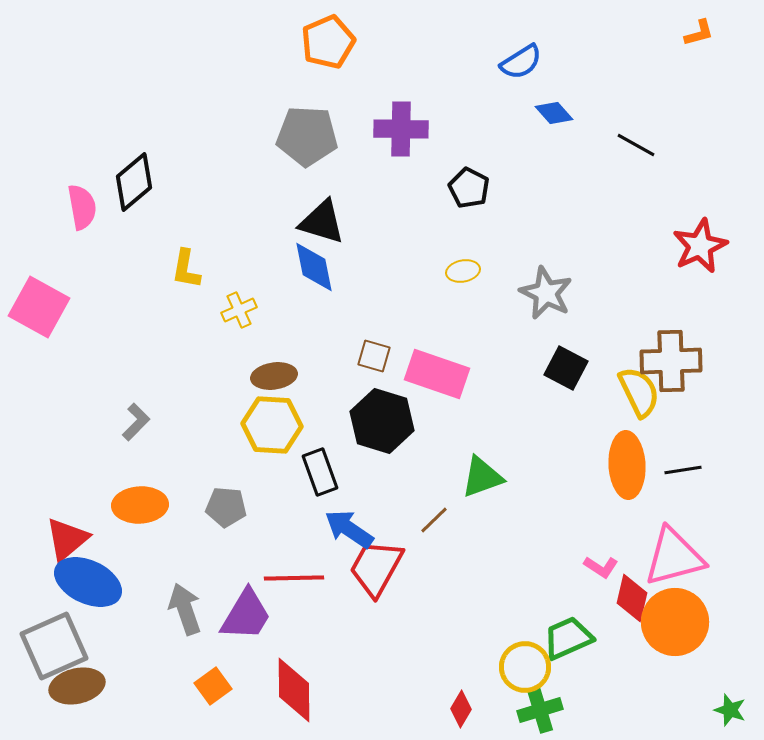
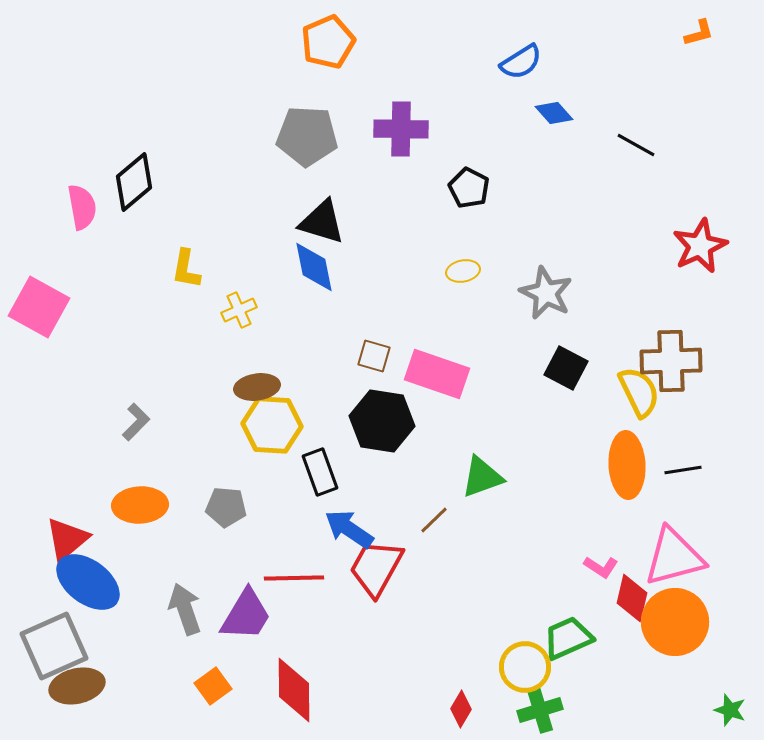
brown ellipse at (274, 376): moved 17 px left, 11 px down
black hexagon at (382, 421): rotated 8 degrees counterclockwise
blue ellipse at (88, 582): rotated 12 degrees clockwise
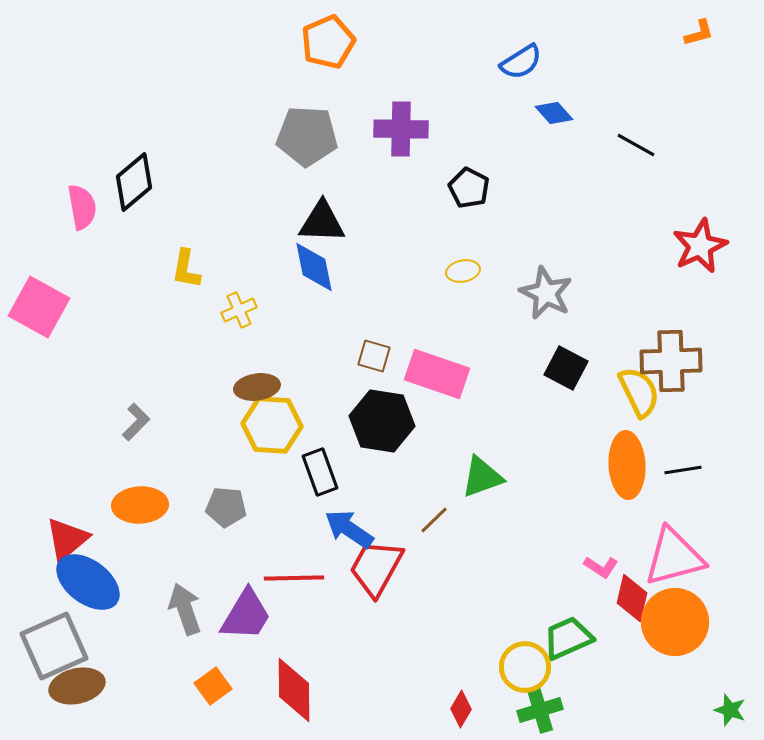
black triangle at (322, 222): rotated 15 degrees counterclockwise
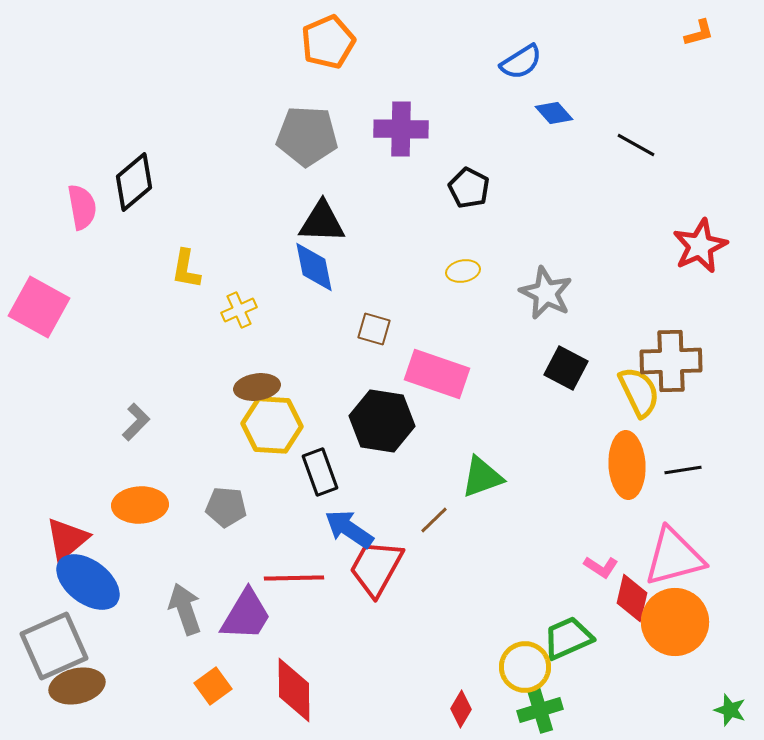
brown square at (374, 356): moved 27 px up
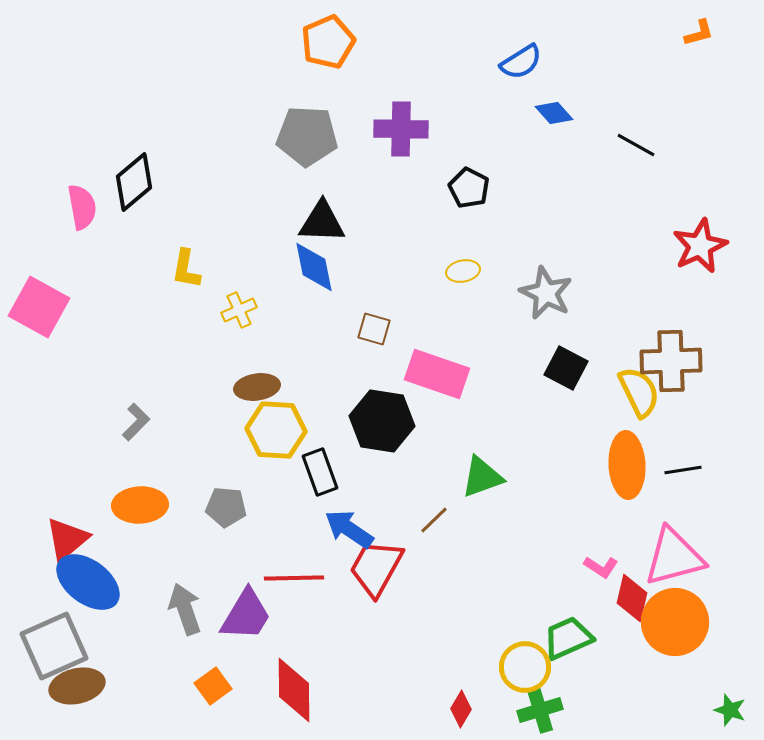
yellow hexagon at (272, 425): moved 4 px right, 5 px down
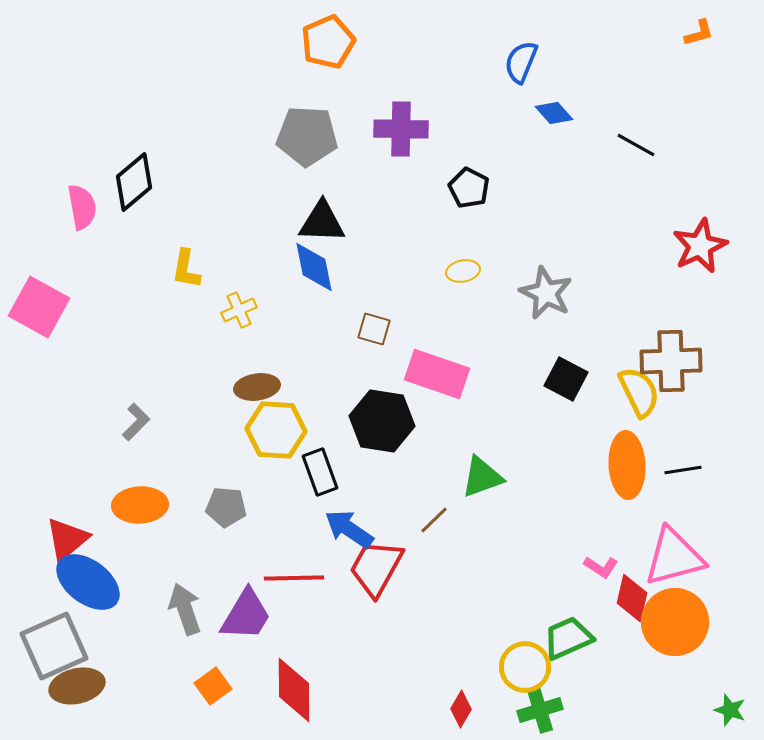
blue semicircle at (521, 62): rotated 144 degrees clockwise
black square at (566, 368): moved 11 px down
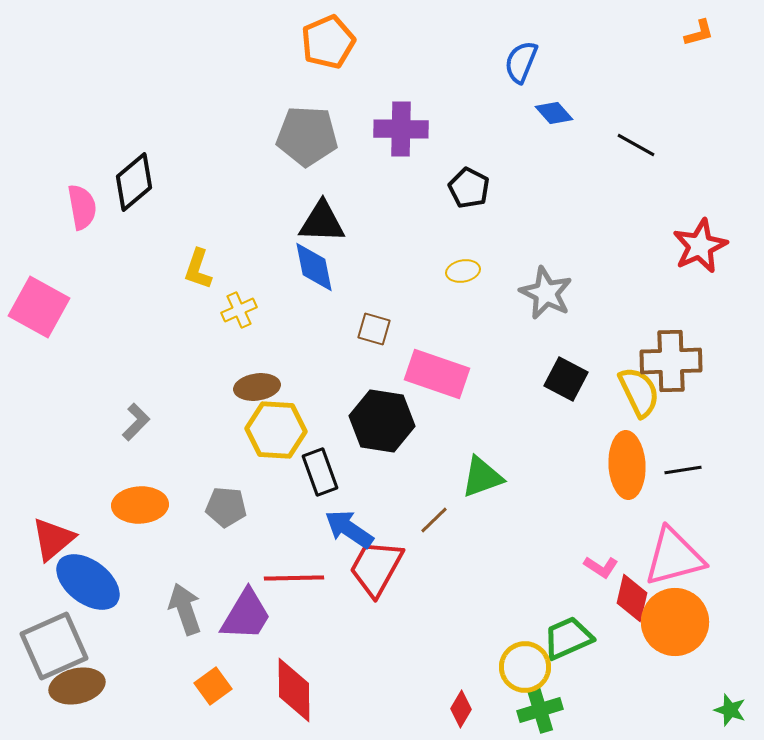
yellow L-shape at (186, 269): moved 12 px right; rotated 9 degrees clockwise
red triangle at (67, 539): moved 14 px left
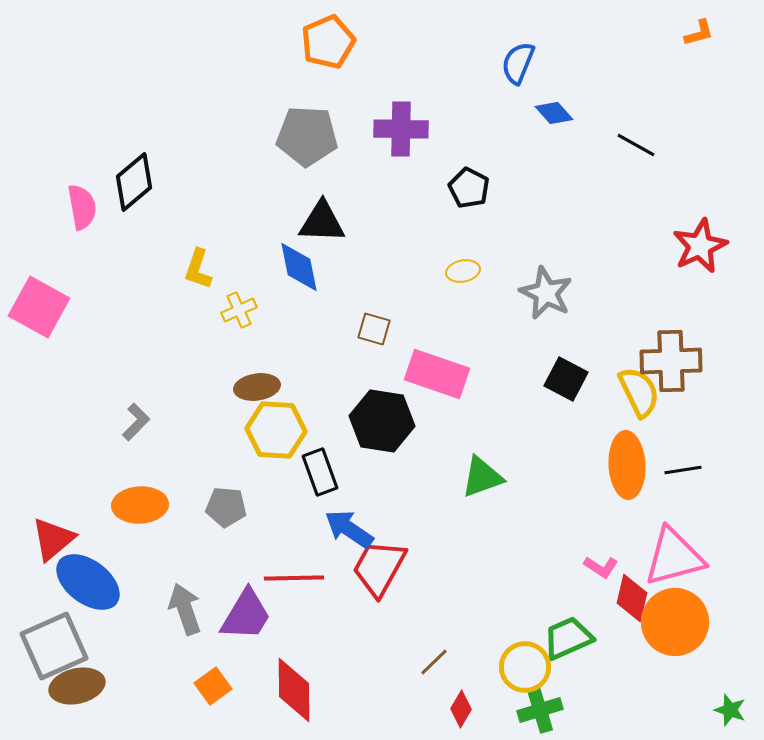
blue semicircle at (521, 62): moved 3 px left, 1 px down
blue diamond at (314, 267): moved 15 px left
brown line at (434, 520): moved 142 px down
red trapezoid at (376, 568): moved 3 px right
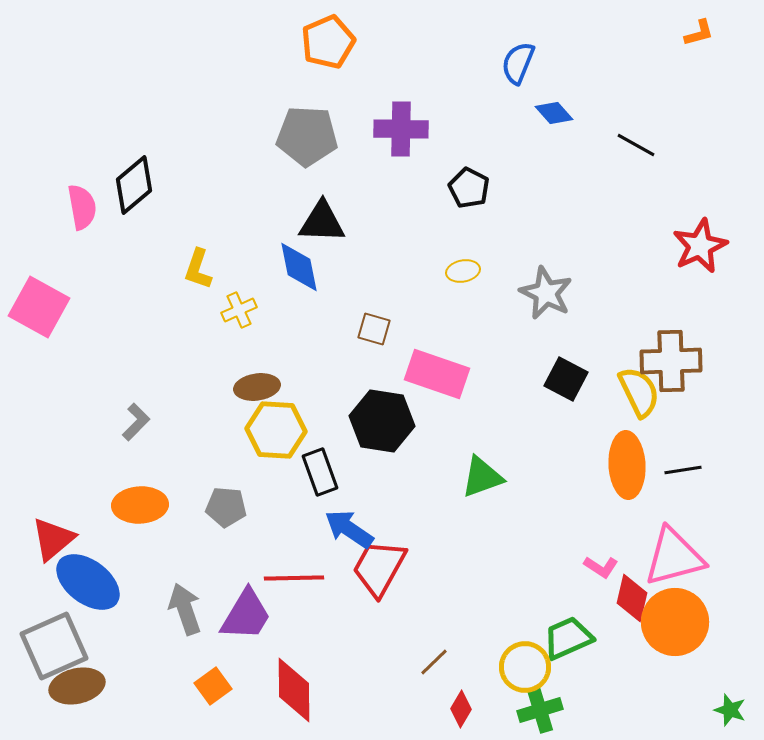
black diamond at (134, 182): moved 3 px down
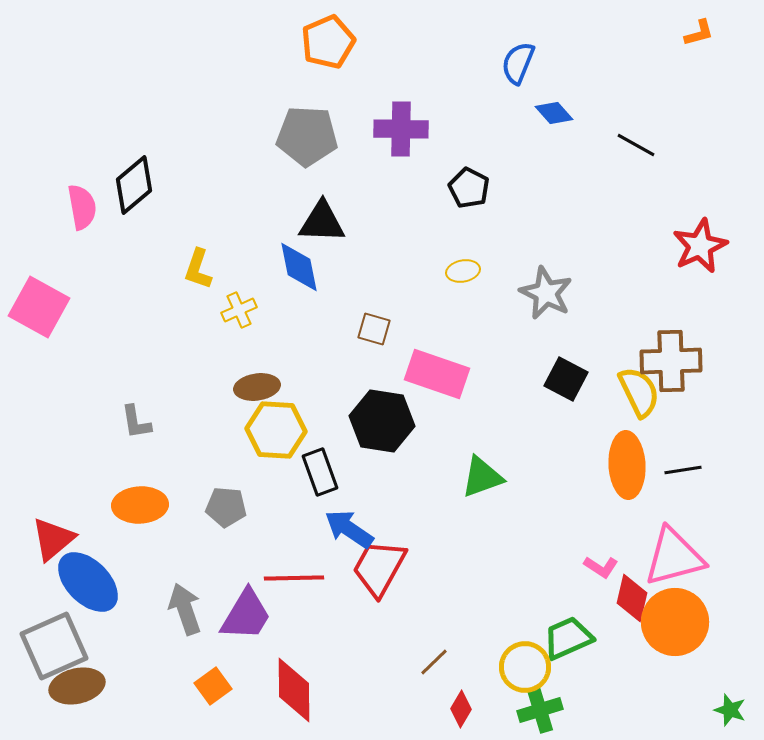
gray L-shape at (136, 422): rotated 126 degrees clockwise
blue ellipse at (88, 582): rotated 8 degrees clockwise
